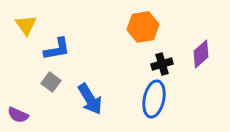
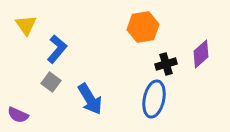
blue L-shape: rotated 40 degrees counterclockwise
black cross: moved 4 px right
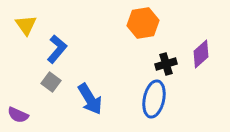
orange hexagon: moved 4 px up
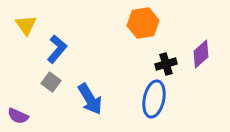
purple semicircle: moved 1 px down
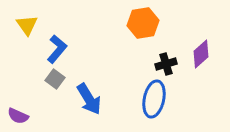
yellow triangle: moved 1 px right
gray square: moved 4 px right, 3 px up
blue arrow: moved 1 px left
